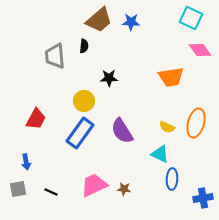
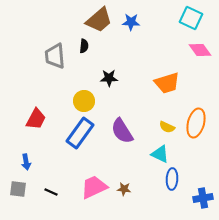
orange trapezoid: moved 4 px left, 6 px down; rotated 8 degrees counterclockwise
pink trapezoid: moved 2 px down
gray square: rotated 18 degrees clockwise
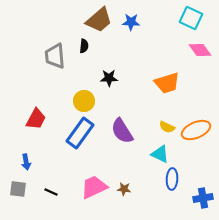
orange ellipse: moved 7 px down; rotated 52 degrees clockwise
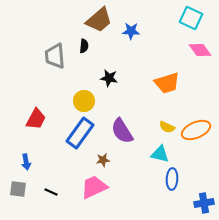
blue star: moved 9 px down
black star: rotated 12 degrees clockwise
cyan triangle: rotated 12 degrees counterclockwise
brown star: moved 21 px left, 29 px up; rotated 16 degrees counterclockwise
blue cross: moved 1 px right, 5 px down
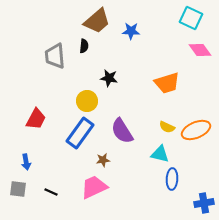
brown trapezoid: moved 2 px left, 1 px down
yellow circle: moved 3 px right
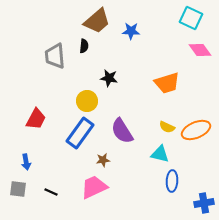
blue ellipse: moved 2 px down
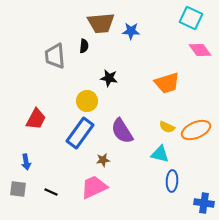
brown trapezoid: moved 4 px right, 2 px down; rotated 36 degrees clockwise
blue cross: rotated 18 degrees clockwise
